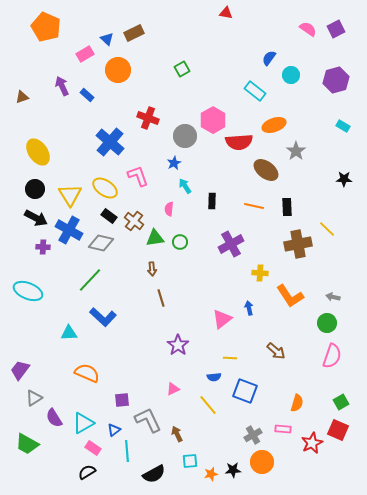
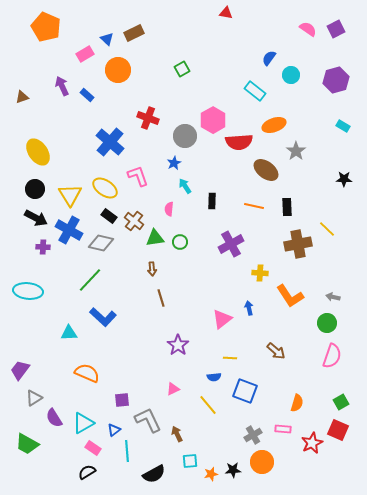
cyan ellipse at (28, 291): rotated 16 degrees counterclockwise
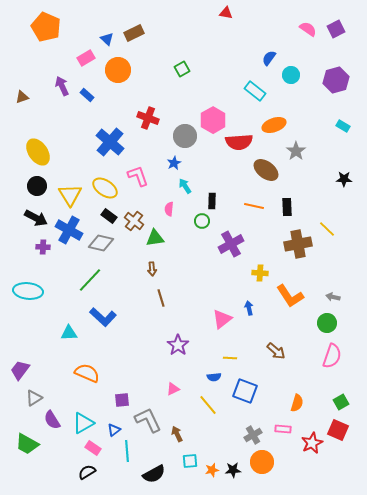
pink rectangle at (85, 54): moved 1 px right, 4 px down
black circle at (35, 189): moved 2 px right, 3 px up
green circle at (180, 242): moved 22 px right, 21 px up
purple semicircle at (54, 418): moved 2 px left, 2 px down
orange star at (211, 474): moved 1 px right, 4 px up
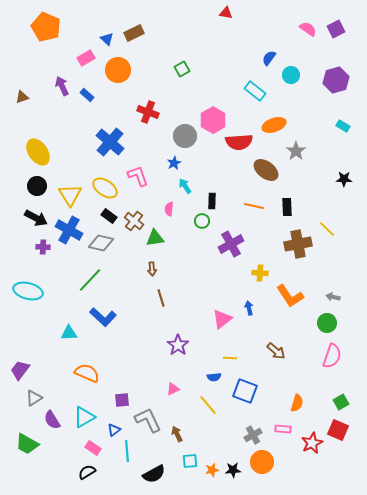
red cross at (148, 118): moved 6 px up
cyan ellipse at (28, 291): rotated 8 degrees clockwise
cyan triangle at (83, 423): moved 1 px right, 6 px up
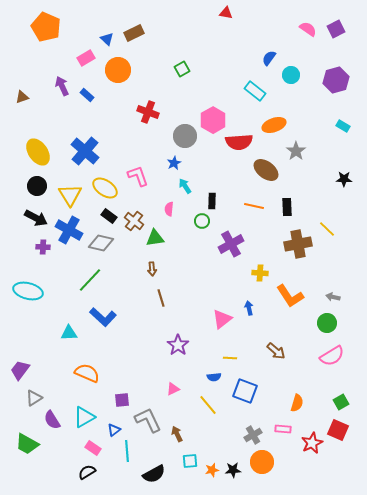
blue cross at (110, 142): moved 25 px left, 9 px down
pink semicircle at (332, 356): rotated 40 degrees clockwise
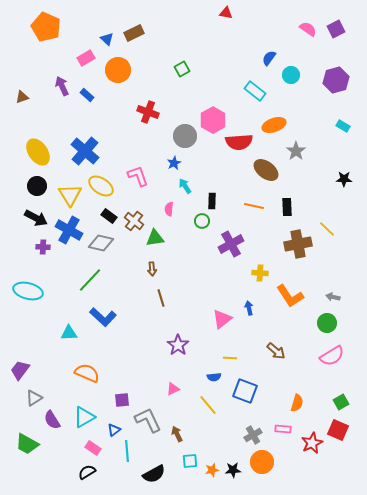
yellow ellipse at (105, 188): moved 4 px left, 2 px up
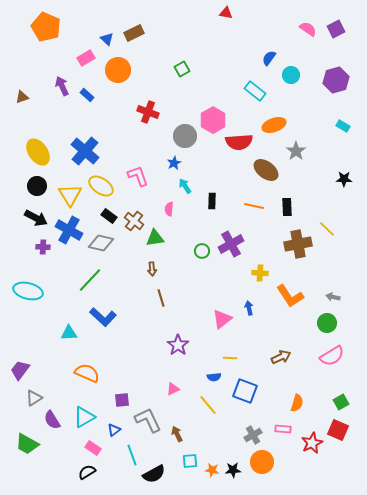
green circle at (202, 221): moved 30 px down
brown arrow at (276, 351): moved 5 px right, 6 px down; rotated 66 degrees counterclockwise
cyan line at (127, 451): moved 5 px right, 4 px down; rotated 15 degrees counterclockwise
orange star at (212, 470): rotated 24 degrees clockwise
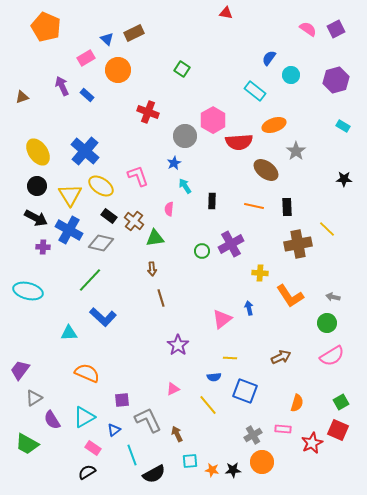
green square at (182, 69): rotated 28 degrees counterclockwise
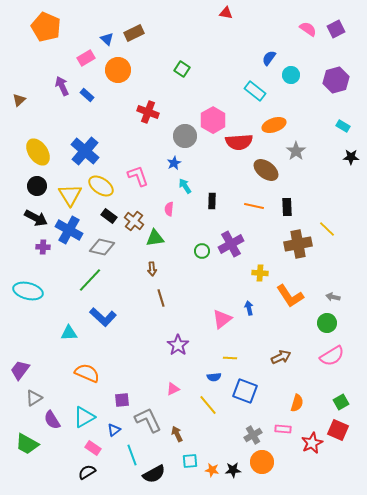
brown triangle at (22, 97): moved 3 px left, 3 px down; rotated 24 degrees counterclockwise
black star at (344, 179): moved 7 px right, 22 px up
gray diamond at (101, 243): moved 1 px right, 4 px down
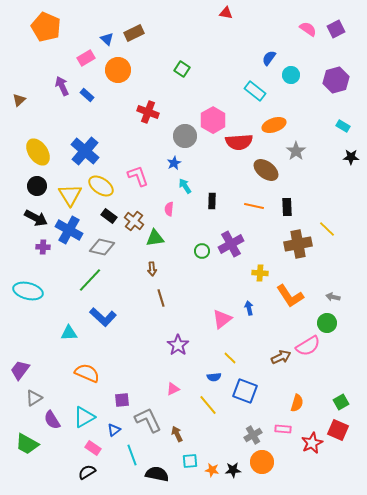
pink semicircle at (332, 356): moved 24 px left, 10 px up
yellow line at (230, 358): rotated 40 degrees clockwise
black semicircle at (154, 474): moved 3 px right; rotated 140 degrees counterclockwise
